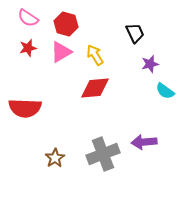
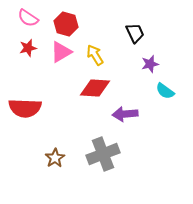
red diamond: rotated 8 degrees clockwise
purple arrow: moved 19 px left, 28 px up
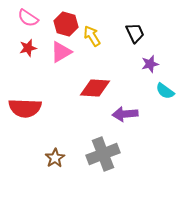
yellow arrow: moved 3 px left, 19 px up
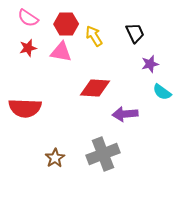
red hexagon: rotated 15 degrees counterclockwise
yellow arrow: moved 2 px right
pink triangle: rotated 40 degrees clockwise
cyan semicircle: moved 3 px left, 1 px down
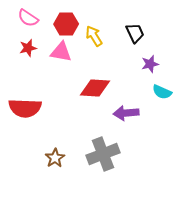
cyan semicircle: rotated 12 degrees counterclockwise
purple arrow: moved 1 px right, 1 px up
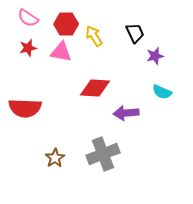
purple star: moved 5 px right, 8 px up
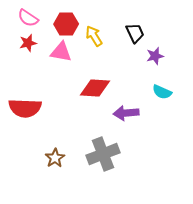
red star: moved 5 px up
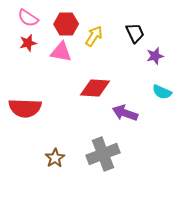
yellow arrow: rotated 65 degrees clockwise
purple arrow: moved 1 px left; rotated 25 degrees clockwise
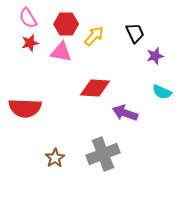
pink semicircle: rotated 25 degrees clockwise
yellow arrow: rotated 10 degrees clockwise
red star: moved 2 px right
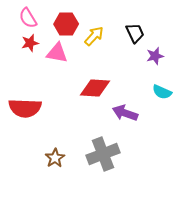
pink triangle: moved 4 px left, 1 px down
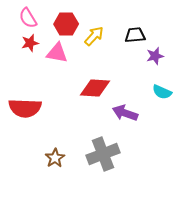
black trapezoid: moved 2 px down; rotated 70 degrees counterclockwise
